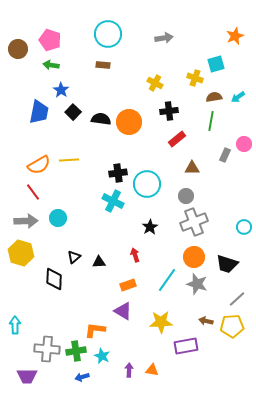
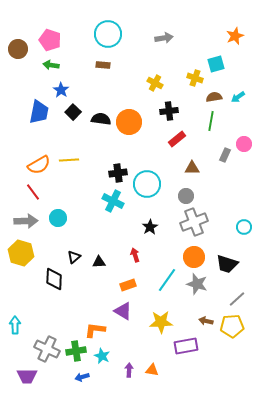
gray cross at (47, 349): rotated 20 degrees clockwise
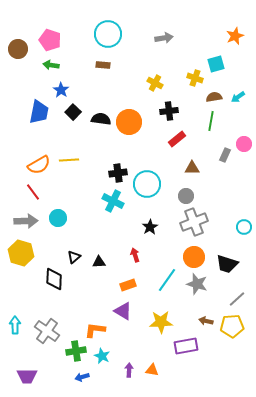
gray cross at (47, 349): moved 18 px up; rotated 10 degrees clockwise
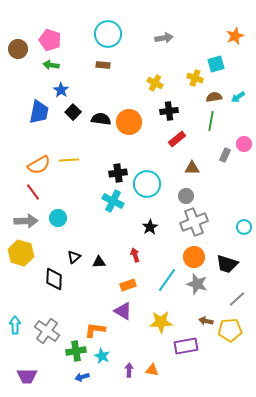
yellow pentagon at (232, 326): moved 2 px left, 4 px down
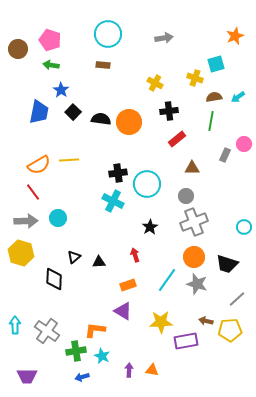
purple rectangle at (186, 346): moved 5 px up
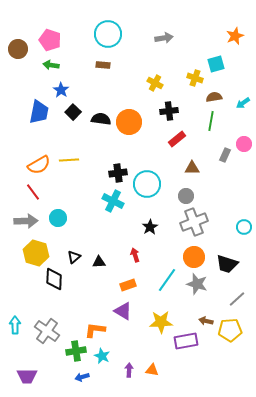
cyan arrow at (238, 97): moved 5 px right, 6 px down
yellow hexagon at (21, 253): moved 15 px right
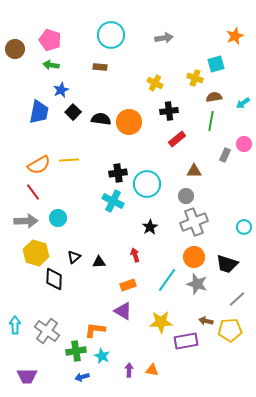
cyan circle at (108, 34): moved 3 px right, 1 px down
brown circle at (18, 49): moved 3 px left
brown rectangle at (103, 65): moved 3 px left, 2 px down
blue star at (61, 90): rotated 14 degrees clockwise
brown triangle at (192, 168): moved 2 px right, 3 px down
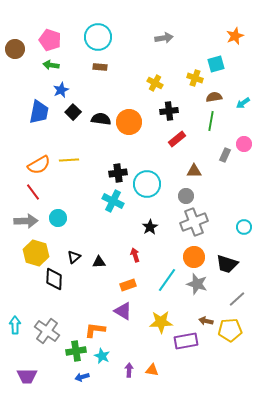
cyan circle at (111, 35): moved 13 px left, 2 px down
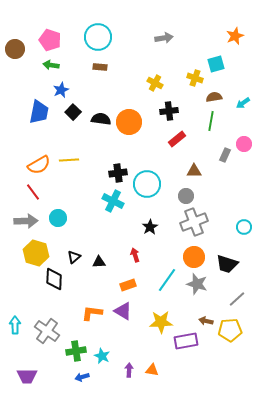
orange L-shape at (95, 330): moved 3 px left, 17 px up
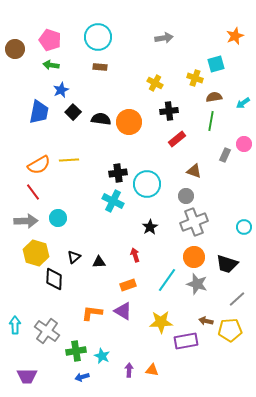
brown triangle at (194, 171): rotated 21 degrees clockwise
